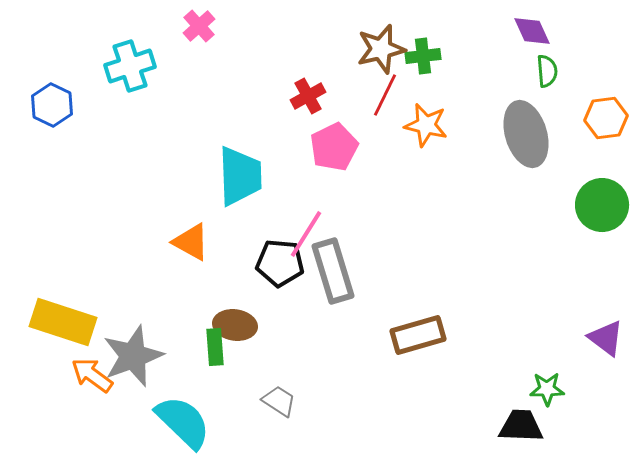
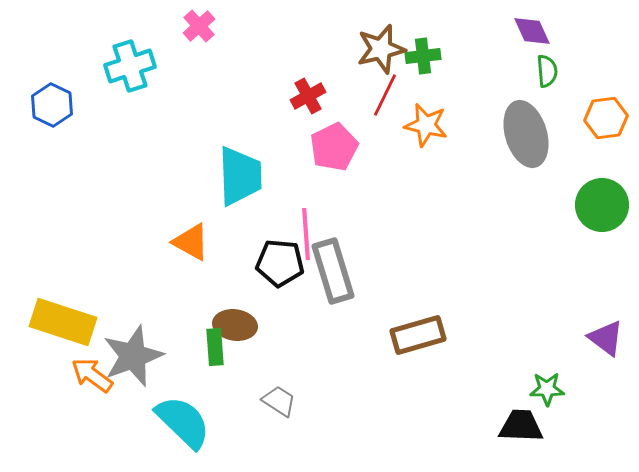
pink line: rotated 36 degrees counterclockwise
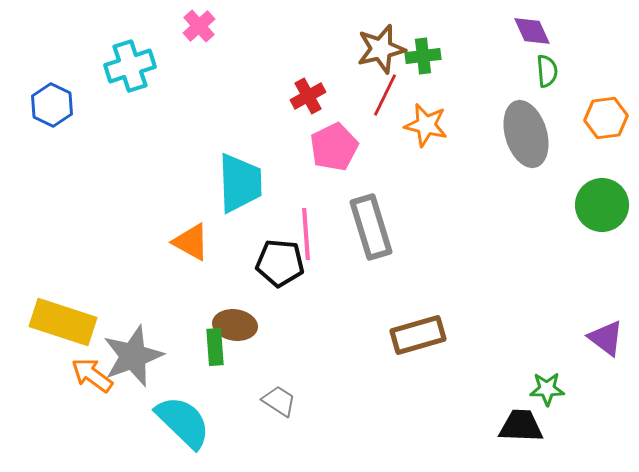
cyan trapezoid: moved 7 px down
gray rectangle: moved 38 px right, 44 px up
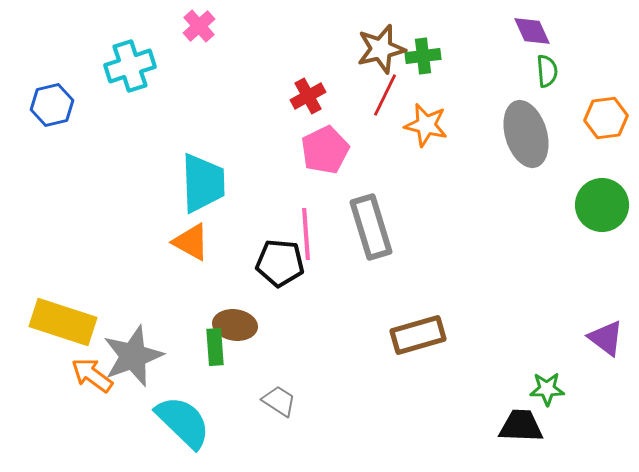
blue hexagon: rotated 21 degrees clockwise
pink pentagon: moved 9 px left, 3 px down
cyan trapezoid: moved 37 px left
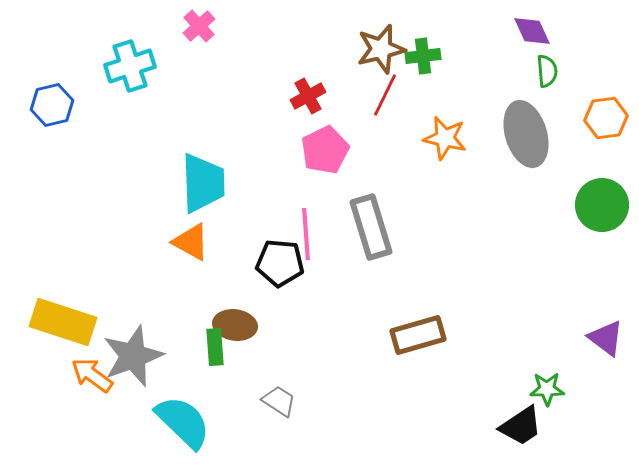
orange star: moved 19 px right, 13 px down
black trapezoid: rotated 144 degrees clockwise
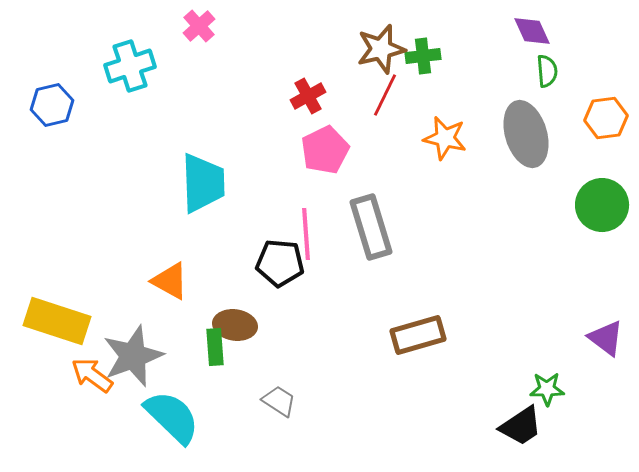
orange triangle: moved 21 px left, 39 px down
yellow rectangle: moved 6 px left, 1 px up
cyan semicircle: moved 11 px left, 5 px up
